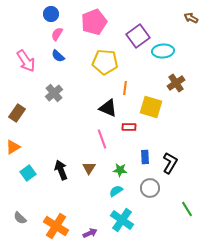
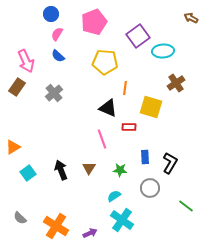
pink arrow: rotated 10 degrees clockwise
brown rectangle: moved 26 px up
cyan semicircle: moved 2 px left, 5 px down
green line: moved 1 px left, 3 px up; rotated 21 degrees counterclockwise
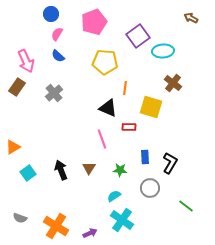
brown cross: moved 3 px left; rotated 18 degrees counterclockwise
gray semicircle: rotated 24 degrees counterclockwise
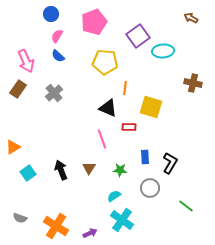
pink semicircle: moved 2 px down
brown cross: moved 20 px right; rotated 24 degrees counterclockwise
brown rectangle: moved 1 px right, 2 px down
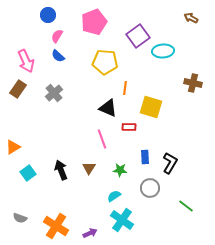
blue circle: moved 3 px left, 1 px down
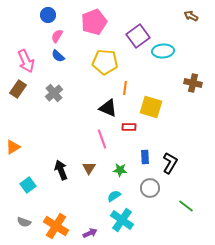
brown arrow: moved 2 px up
cyan square: moved 12 px down
gray semicircle: moved 4 px right, 4 px down
